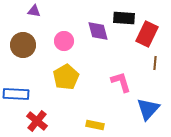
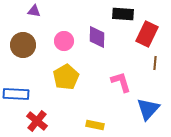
black rectangle: moved 1 px left, 4 px up
purple diamond: moved 1 px left, 6 px down; rotated 15 degrees clockwise
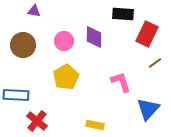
purple diamond: moved 3 px left
brown line: rotated 48 degrees clockwise
blue rectangle: moved 1 px down
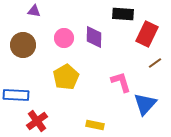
pink circle: moved 3 px up
blue triangle: moved 3 px left, 5 px up
red cross: rotated 15 degrees clockwise
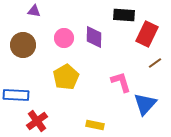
black rectangle: moved 1 px right, 1 px down
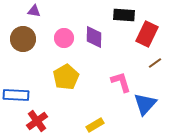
brown circle: moved 6 px up
yellow rectangle: rotated 42 degrees counterclockwise
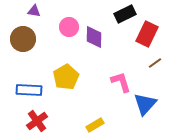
black rectangle: moved 1 px right, 1 px up; rotated 30 degrees counterclockwise
pink circle: moved 5 px right, 11 px up
blue rectangle: moved 13 px right, 5 px up
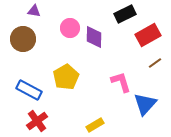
pink circle: moved 1 px right, 1 px down
red rectangle: moved 1 px right, 1 px down; rotated 35 degrees clockwise
blue rectangle: rotated 25 degrees clockwise
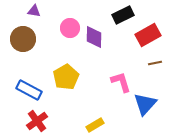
black rectangle: moved 2 px left, 1 px down
brown line: rotated 24 degrees clockwise
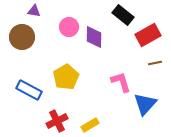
black rectangle: rotated 65 degrees clockwise
pink circle: moved 1 px left, 1 px up
brown circle: moved 1 px left, 2 px up
red cross: moved 20 px right; rotated 10 degrees clockwise
yellow rectangle: moved 5 px left
